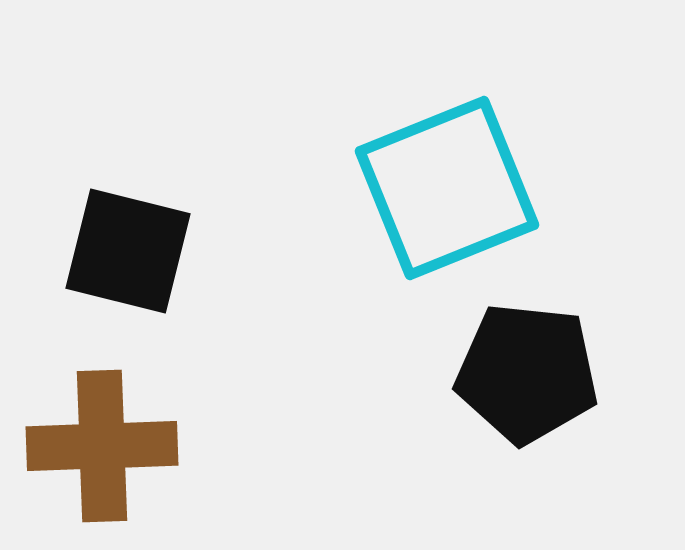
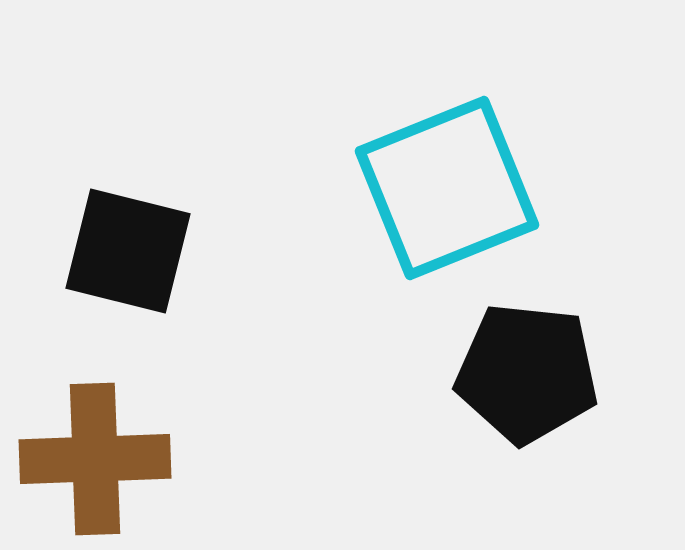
brown cross: moved 7 px left, 13 px down
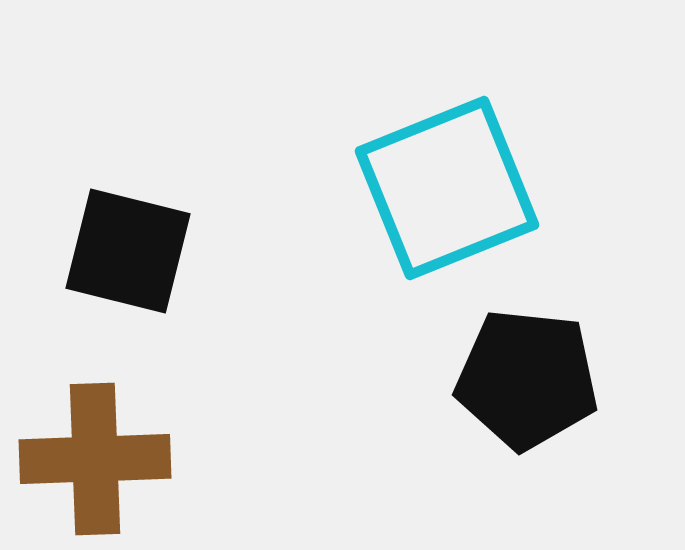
black pentagon: moved 6 px down
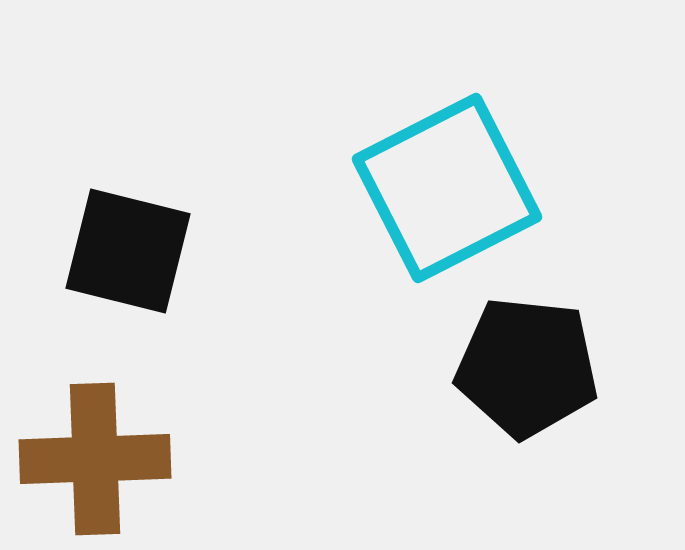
cyan square: rotated 5 degrees counterclockwise
black pentagon: moved 12 px up
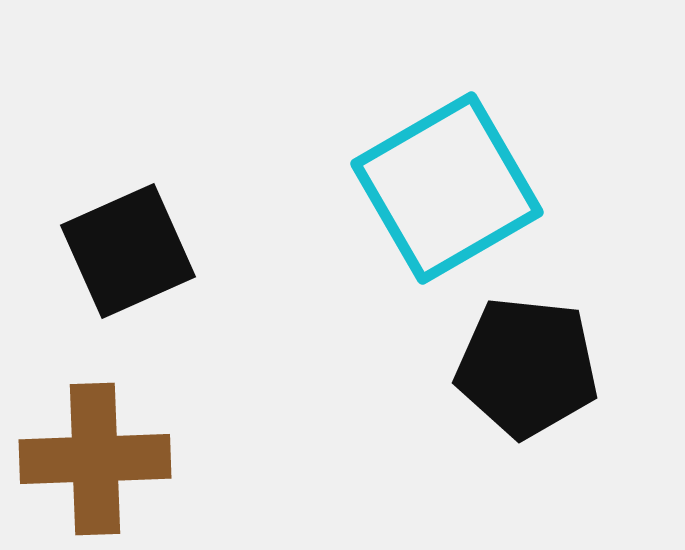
cyan square: rotated 3 degrees counterclockwise
black square: rotated 38 degrees counterclockwise
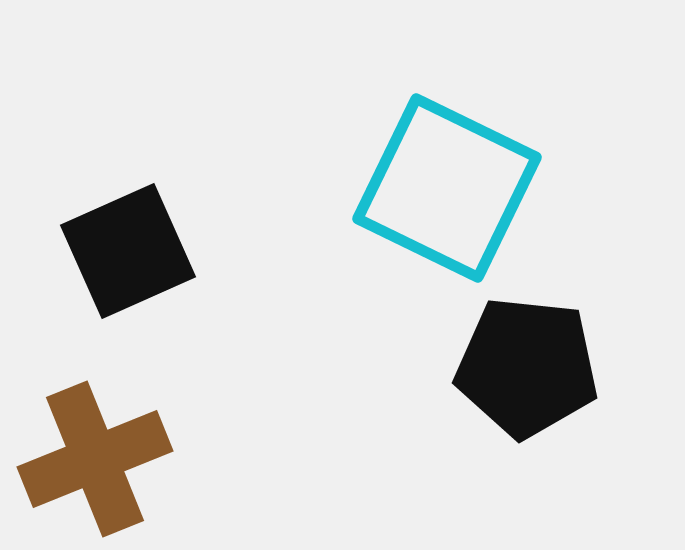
cyan square: rotated 34 degrees counterclockwise
brown cross: rotated 20 degrees counterclockwise
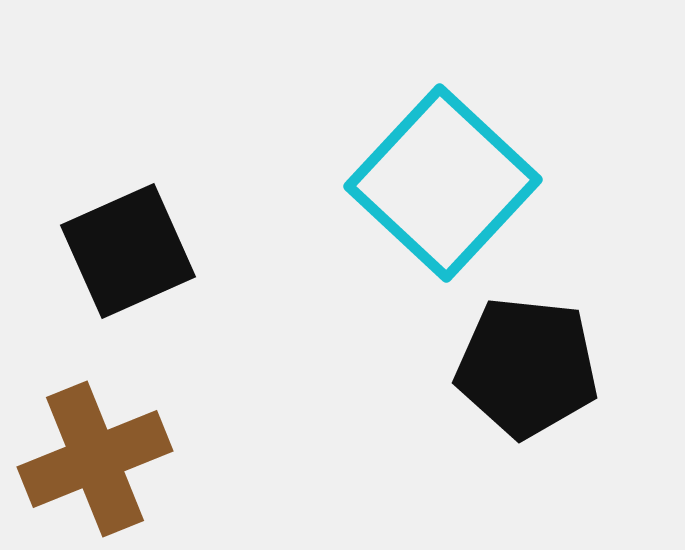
cyan square: moved 4 px left, 5 px up; rotated 17 degrees clockwise
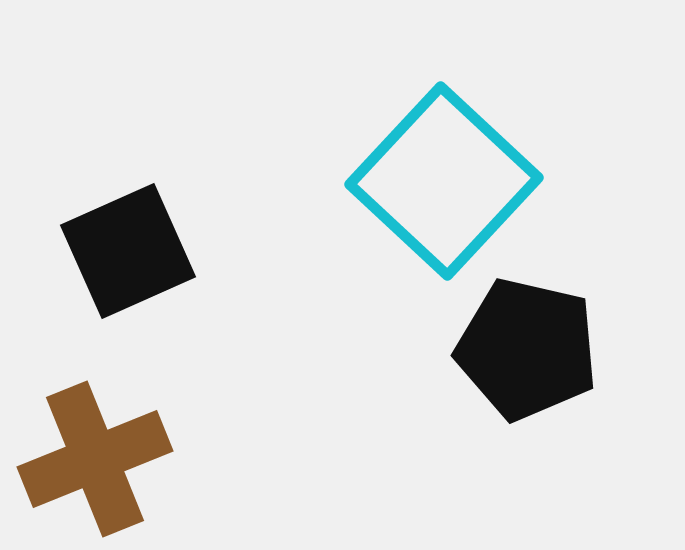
cyan square: moved 1 px right, 2 px up
black pentagon: moved 18 px up; rotated 7 degrees clockwise
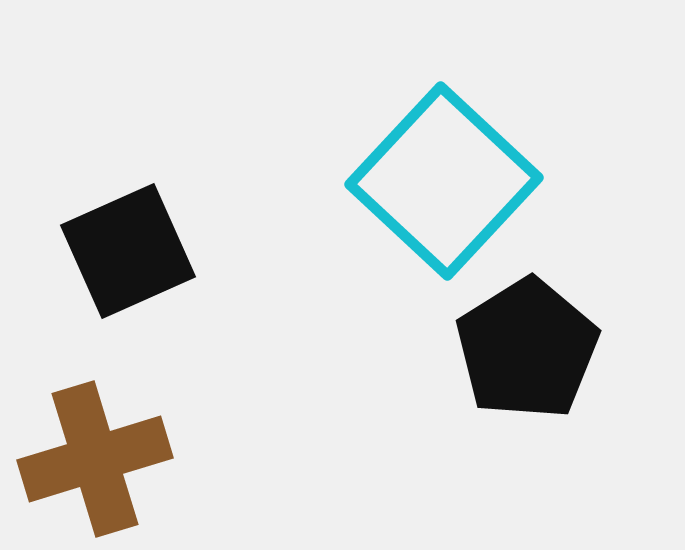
black pentagon: rotated 27 degrees clockwise
brown cross: rotated 5 degrees clockwise
